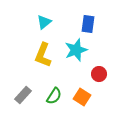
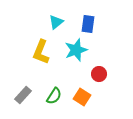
cyan triangle: moved 12 px right
yellow L-shape: moved 2 px left, 3 px up
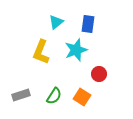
gray rectangle: moved 2 px left; rotated 30 degrees clockwise
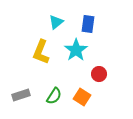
cyan star: rotated 15 degrees counterclockwise
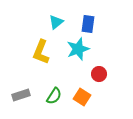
cyan star: moved 2 px right, 1 px up; rotated 15 degrees clockwise
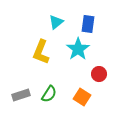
cyan star: rotated 15 degrees counterclockwise
green semicircle: moved 5 px left, 2 px up
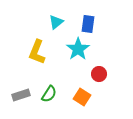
yellow L-shape: moved 4 px left
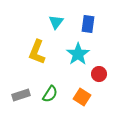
cyan triangle: rotated 14 degrees counterclockwise
cyan star: moved 5 px down
green semicircle: moved 1 px right
